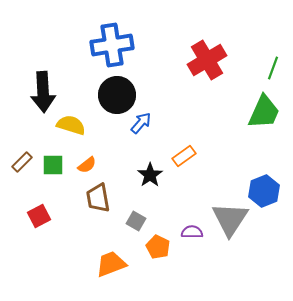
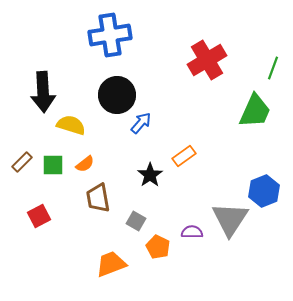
blue cross: moved 2 px left, 10 px up
green trapezoid: moved 9 px left, 1 px up
orange semicircle: moved 2 px left, 1 px up
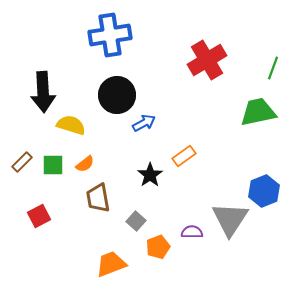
green trapezoid: moved 3 px right, 1 px down; rotated 126 degrees counterclockwise
blue arrow: moved 3 px right; rotated 20 degrees clockwise
gray square: rotated 12 degrees clockwise
orange pentagon: rotated 25 degrees clockwise
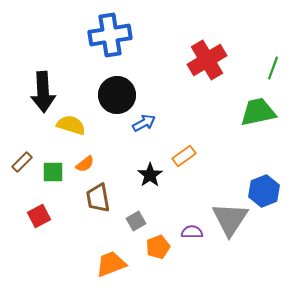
green square: moved 7 px down
gray square: rotated 18 degrees clockwise
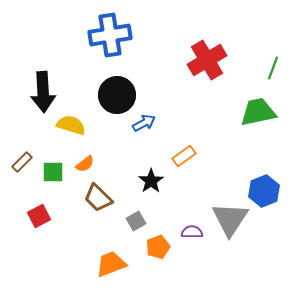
black star: moved 1 px right, 6 px down
brown trapezoid: rotated 36 degrees counterclockwise
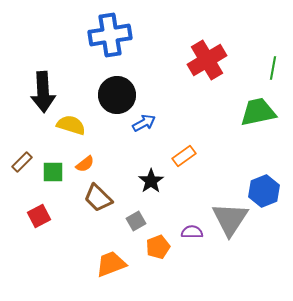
green line: rotated 10 degrees counterclockwise
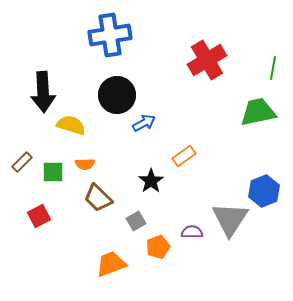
orange semicircle: rotated 36 degrees clockwise
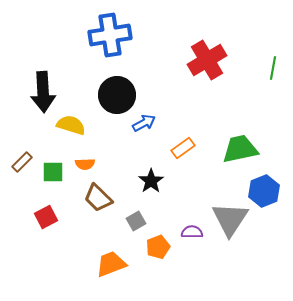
green trapezoid: moved 18 px left, 37 px down
orange rectangle: moved 1 px left, 8 px up
red square: moved 7 px right, 1 px down
